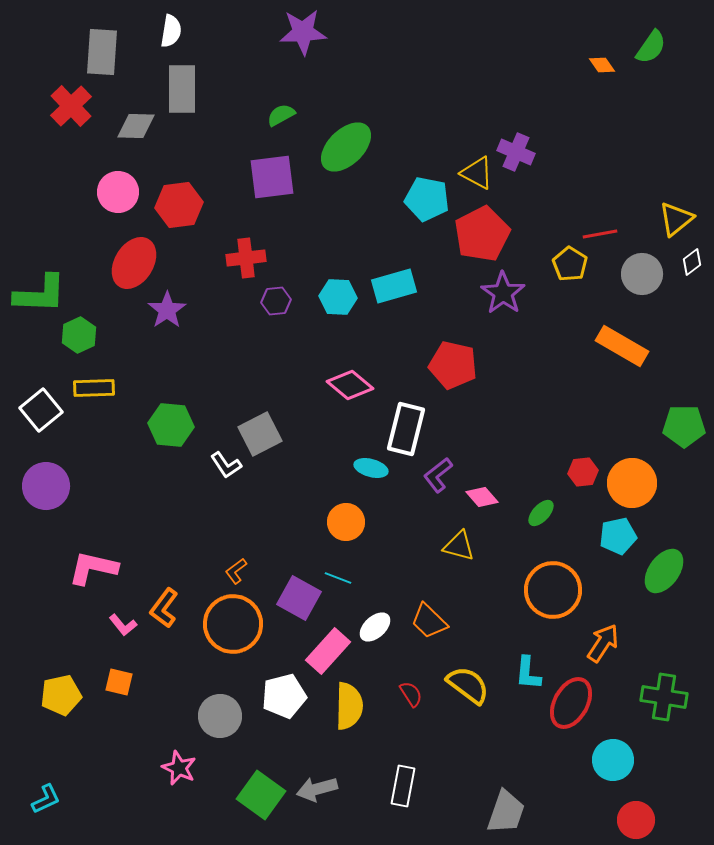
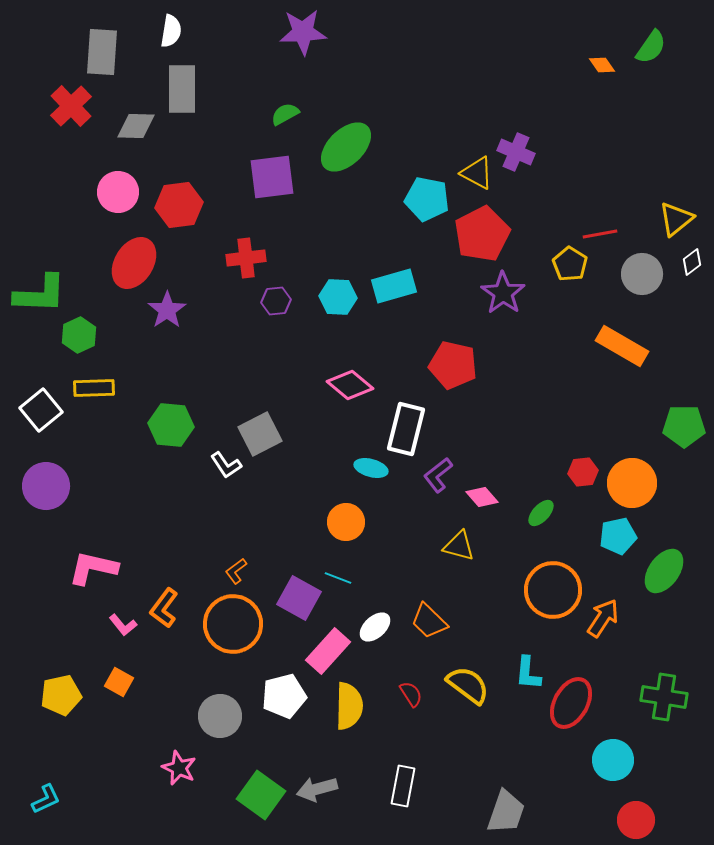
green semicircle at (281, 115): moved 4 px right, 1 px up
orange arrow at (603, 643): moved 25 px up
orange square at (119, 682): rotated 16 degrees clockwise
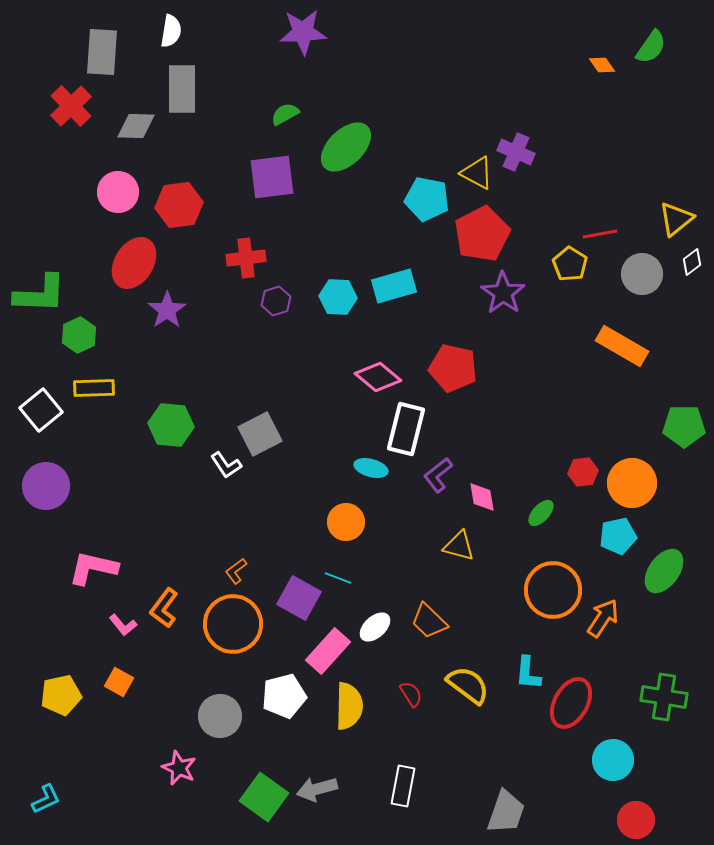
purple hexagon at (276, 301): rotated 12 degrees counterclockwise
red pentagon at (453, 365): moved 3 px down
pink diamond at (350, 385): moved 28 px right, 8 px up
pink diamond at (482, 497): rotated 32 degrees clockwise
green square at (261, 795): moved 3 px right, 2 px down
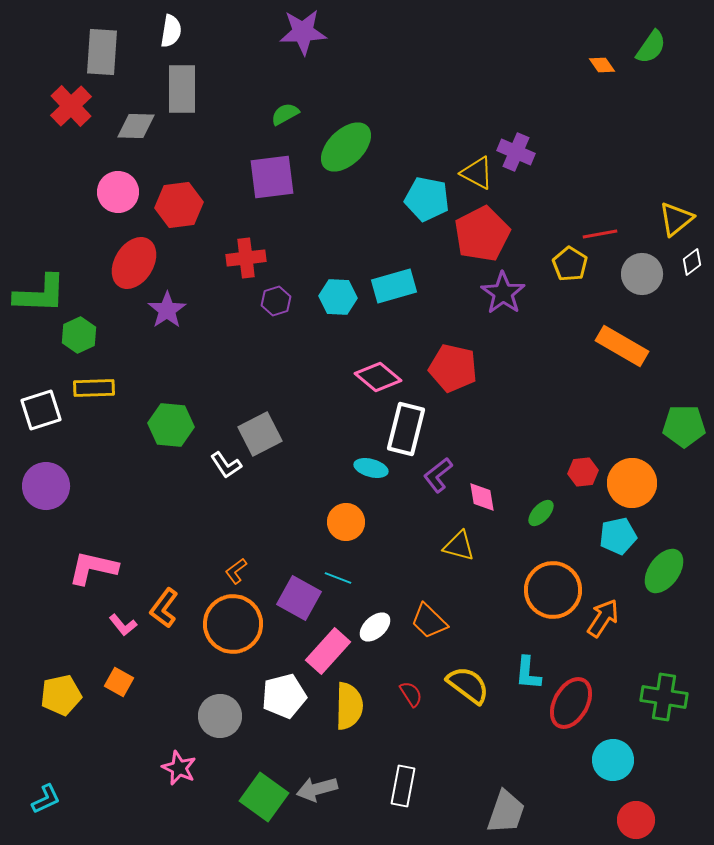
white square at (41, 410): rotated 21 degrees clockwise
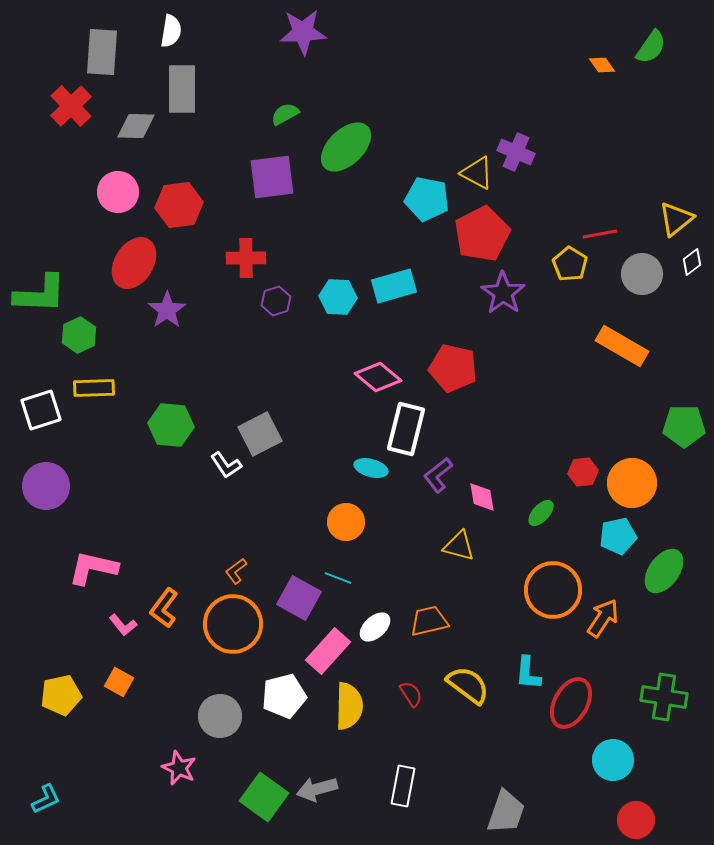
red cross at (246, 258): rotated 6 degrees clockwise
orange trapezoid at (429, 621): rotated 123 degrees clockwise
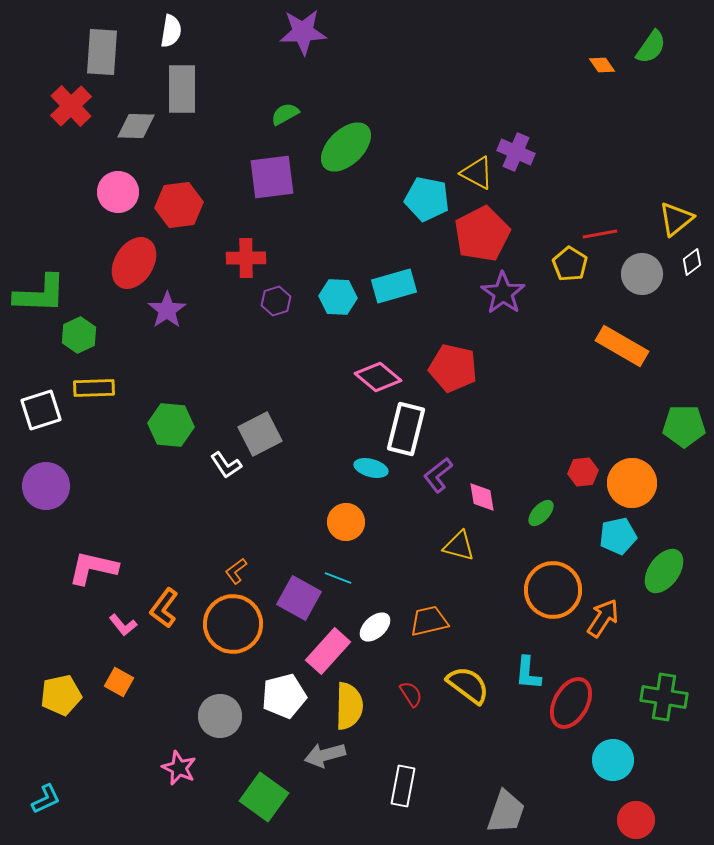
gray arrow at (317, 789): moved 8 px right, 34 px up
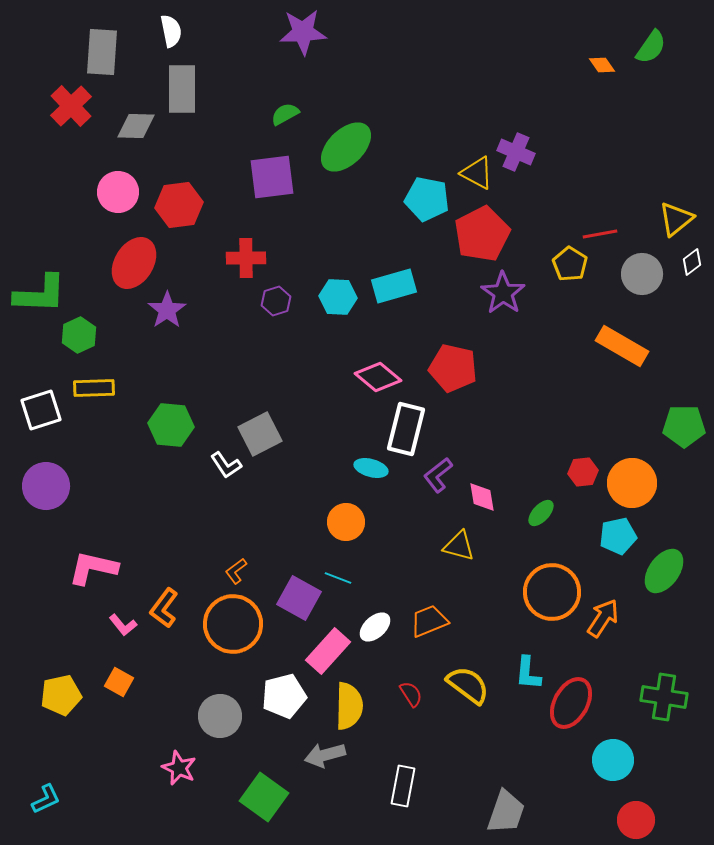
white semicircle at (171, 31): rotated 20 degrees counterclockwise
orange circle at (553, 590): moved 1 px left, 2 px down
orange trapezoid at (429, 621): rotated 9 degrees counterclockwise
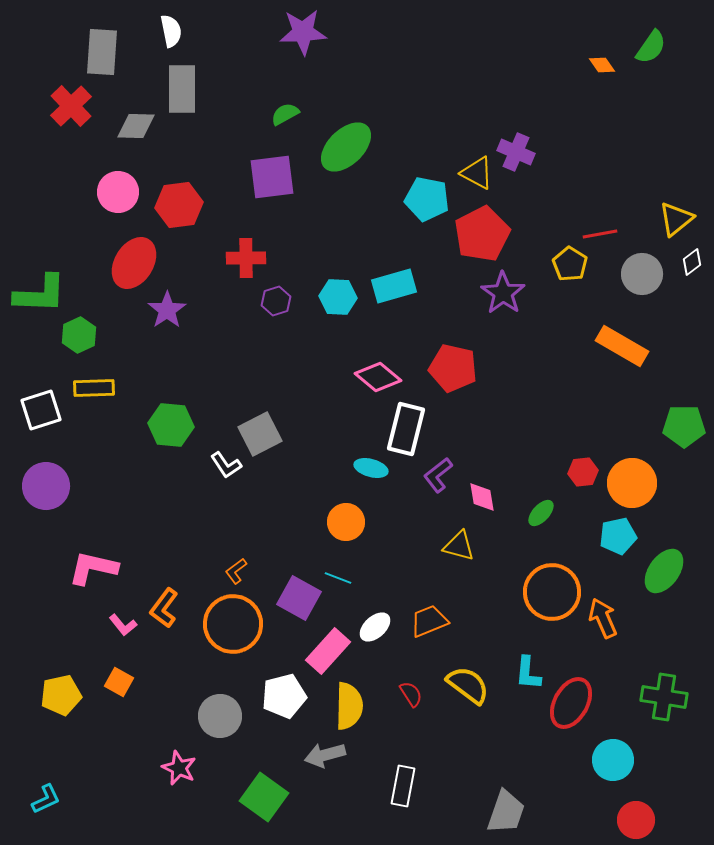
orange arrow at (603, 618): rotated 57 degrees counterclockwise
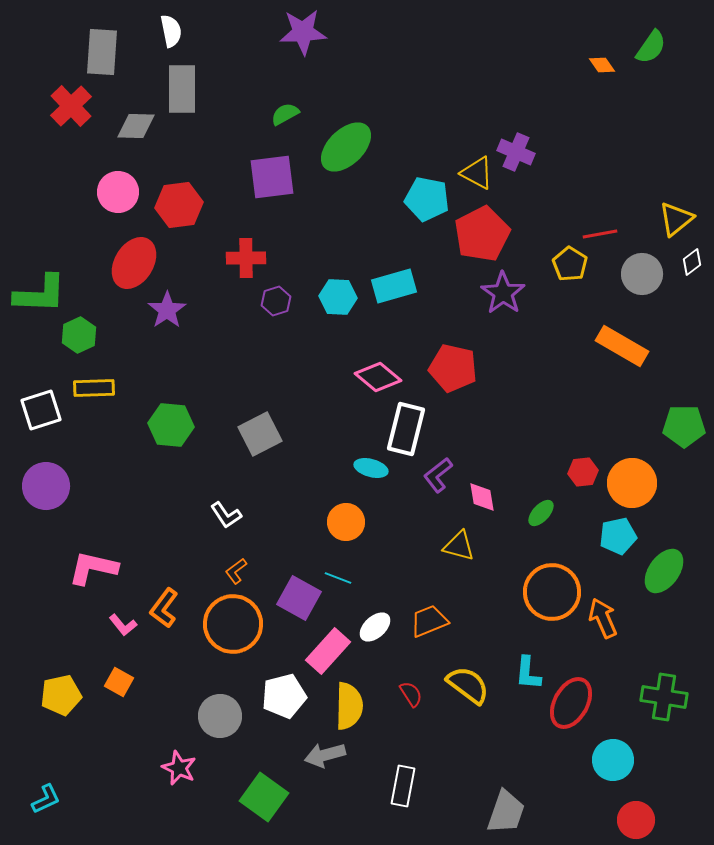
white L-shape at (226, 465): moved 50 px down
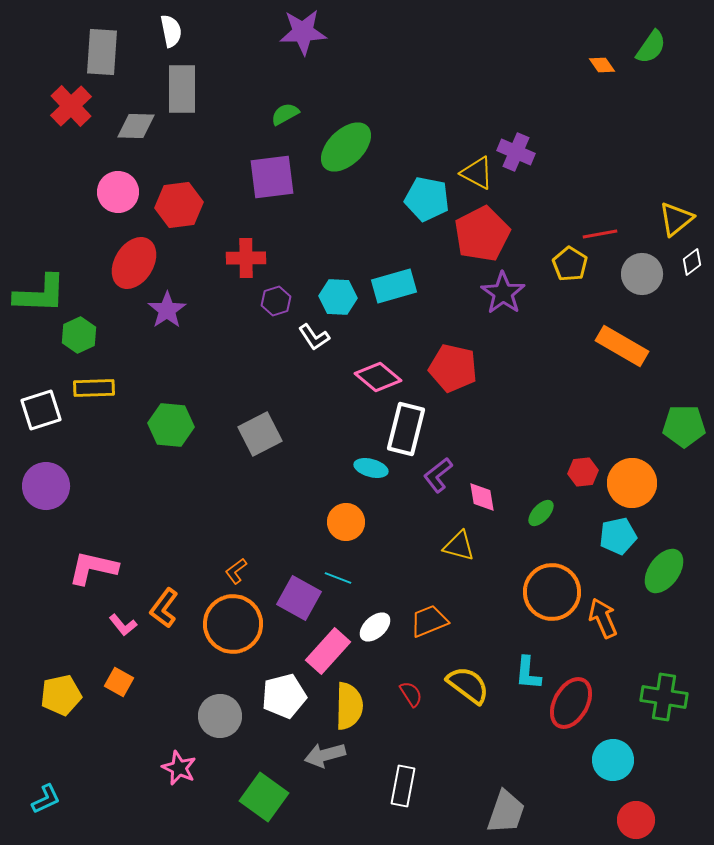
white L-shape at (226, 515): moved 88 px right, 178 px up
